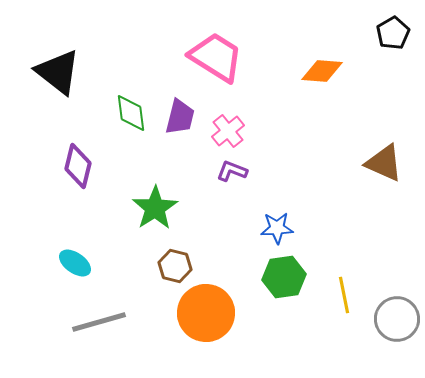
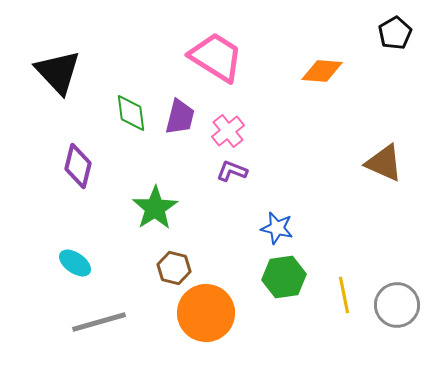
black pentagon: moved 2 px right
black triangle: rotated 9 degrees clockwise
blue star: rotated 16 degrees clockwise
brown hexagon: moved 1 px left, 2 px down
gray circle: moved 14 px up
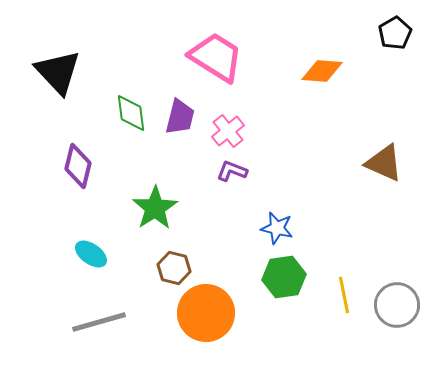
cyan ellipse: moved 16 px right, 9 px up
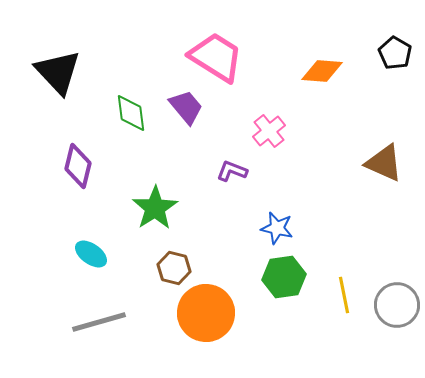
black pentagon: moved 20 px down; rotated 12 degrees counterclockwise
purple trapezoid: moved 6 px right, 10 px up; rotated 54 degrees counterclockwise
pink cross: moved 41 px right
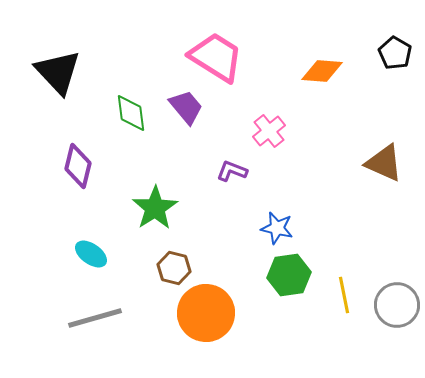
green hexagon: moved 5 px right, 2 px up
gray line: moved 4 px left, 4 px up
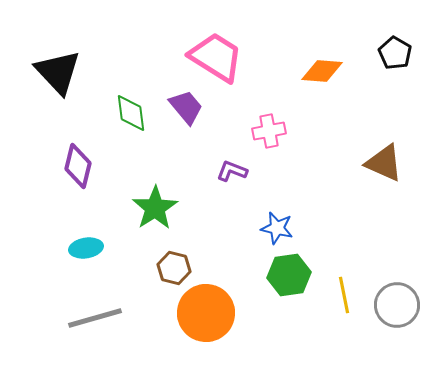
pink cross: rotated 28 degrees clockwise
cyan ellipse: moved 5 px left, 6 px up; rotated 44 degrees counterclockwise
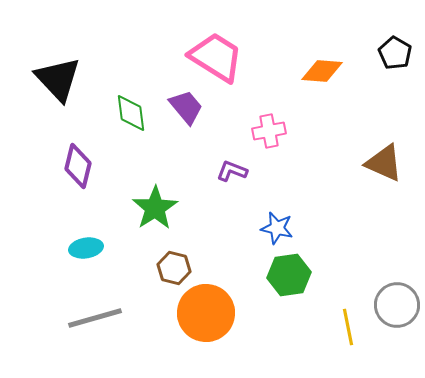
black triangle: moved 7 px down
yellow line: moved 4 px right, 32 px down
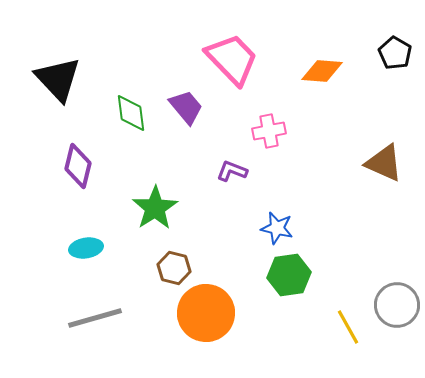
pink trapezoid: moved 16 px right, 2 px down; rotated 14 degrees clockwise
yellow line: rotated 18 degrees counterclockwise
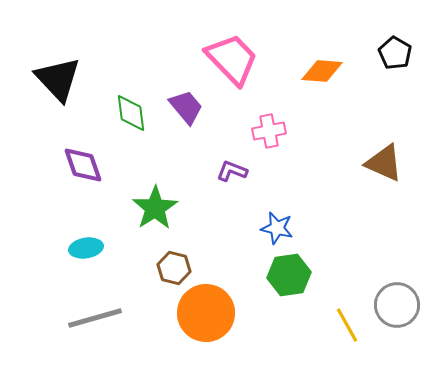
purple diamond: moved 5 px right, 1 px up; rotated 33 degrees counterclockwise
yellow line: moved 1 px left, 2 px up
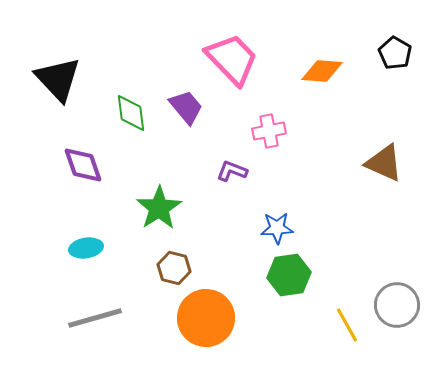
green star: moved 4 px right
blue star: rotated 16 degrees counterclockwise
orange circle: moved 5 px down
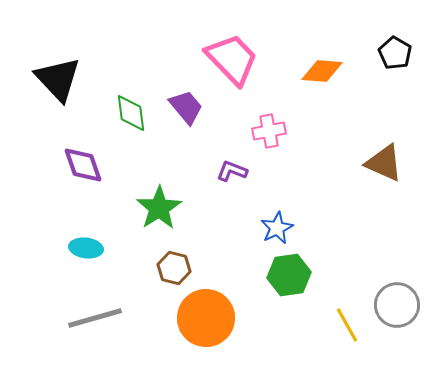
blue star: rotated 24 degrees counterclockwise
cyan ellipse: rotated 16 degrees clockwise
